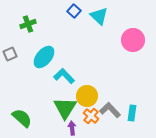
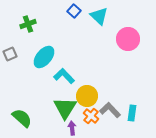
pink circle: moved 5 px left, 1 px up
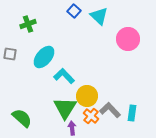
gray square: rotated 32 degrees clockwise
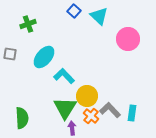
green semicircle: rotated 45 degrees clockwise
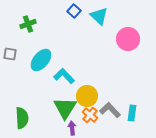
cyan ellipse: moved 3 px left, 3 px down
orange cross: moved 1 px left, 1 px up
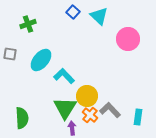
blue square: moved 1 px left, 1 px down
cyan rectangle: moved 6 px right, 4 px down
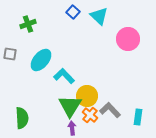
green triangle: moved 5 px right, 2 px up
